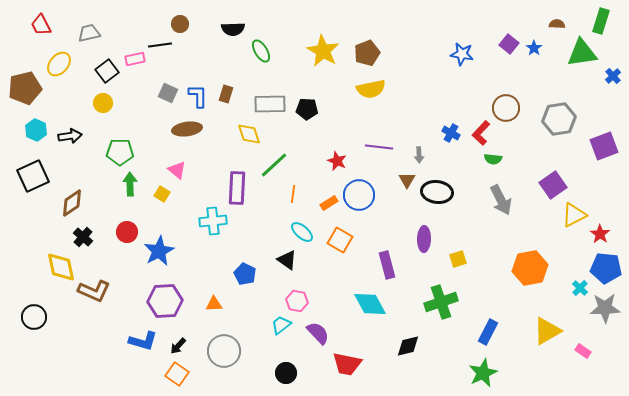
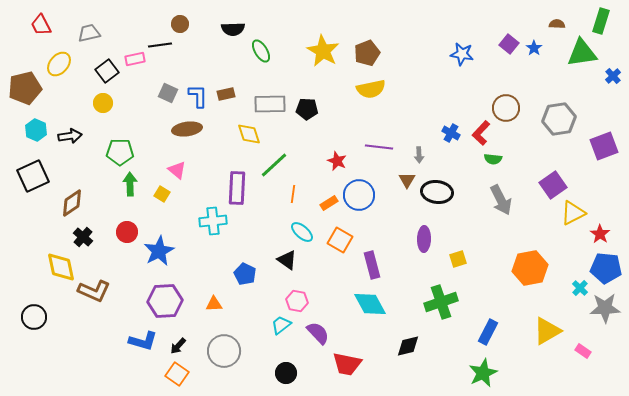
brown rectangle at (226, 94): rotated 60 degrees clockwise
yellow triangle at (574, 215): moved 1 px left, 2 px up
purple rectangle at (387, 265): moved 15 px left
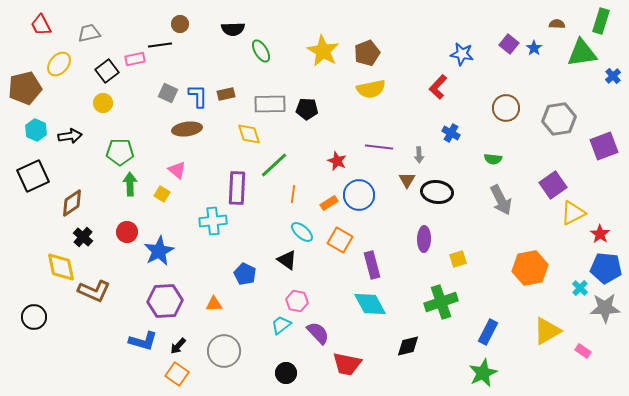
red L-shape at (481, 133): moved 43 px left, 46 px up
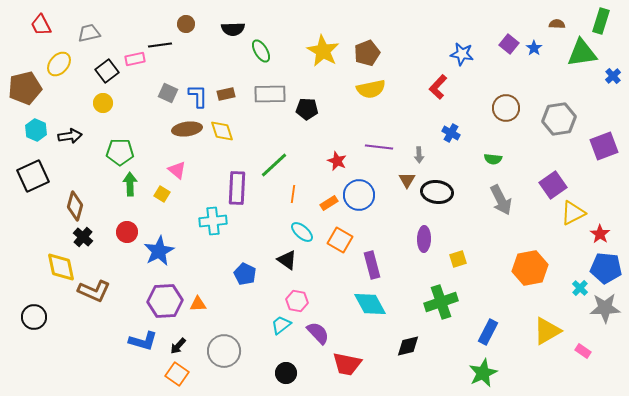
brown circle at (180, 24): moved 6 px right
gray rectangle at (270, 104): moved 10 px up
yellow diamond at (249, 134): moved 27 px left, 3 px up
brown diamond at (72, 203): moved 3 px right, 3 px down; rotated 40 degrees counterclockwise
orange triangle at (214, 304): moved 16 px left
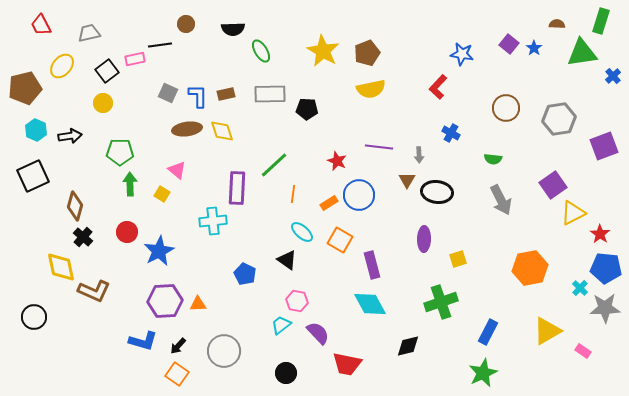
yellow ellipse at (59, 64): moved 3 px right, 2 px down
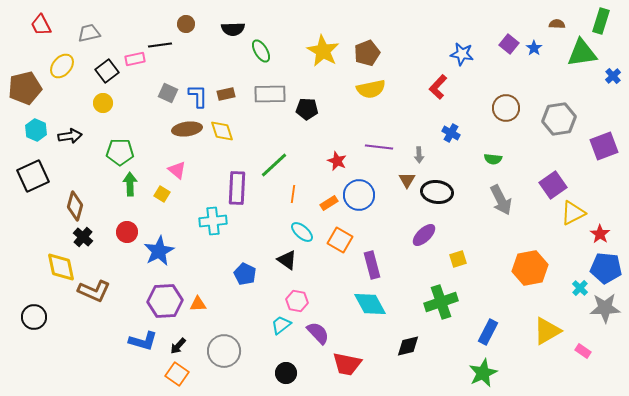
purple ellipse at (424, 239): moved 4 px up; rotated 45 degrees clockwise
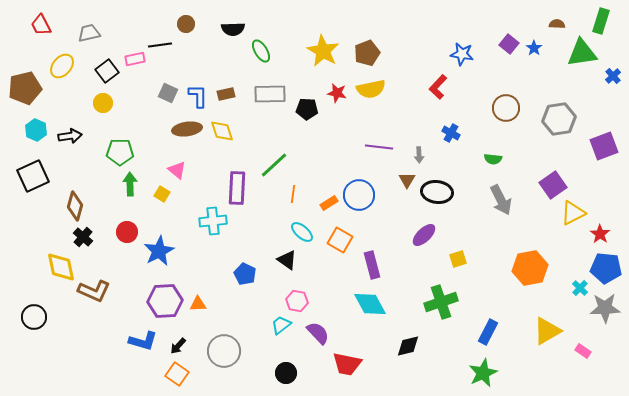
red star at (337, 161): moved 68 px up; rotated 12 degrees counterclockwise
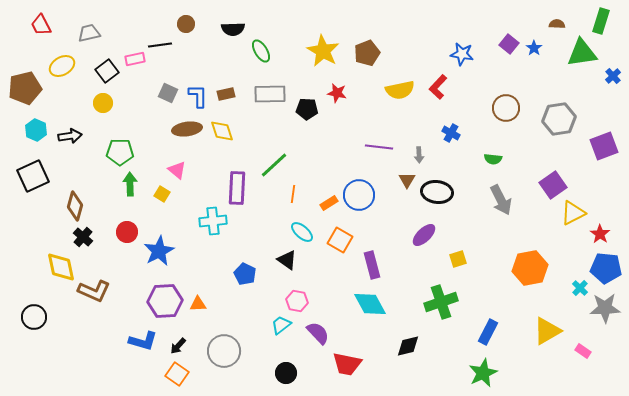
yellow ellipse at (62, 66): rotated 20 degrees clockwise
yellow semicircle at (371, 89): moved 29 px right, 1 px down
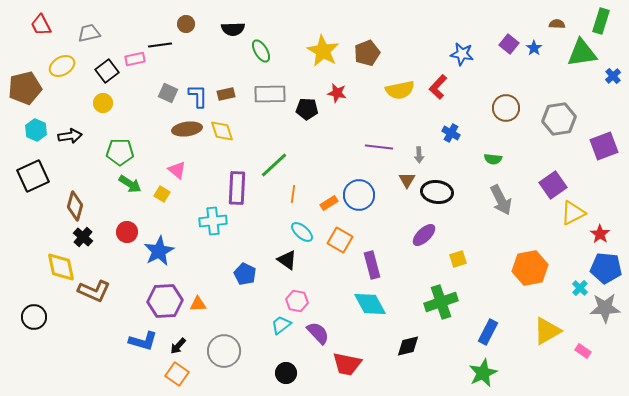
green arrow at (130, 184): rotated 125 degrees clockwise
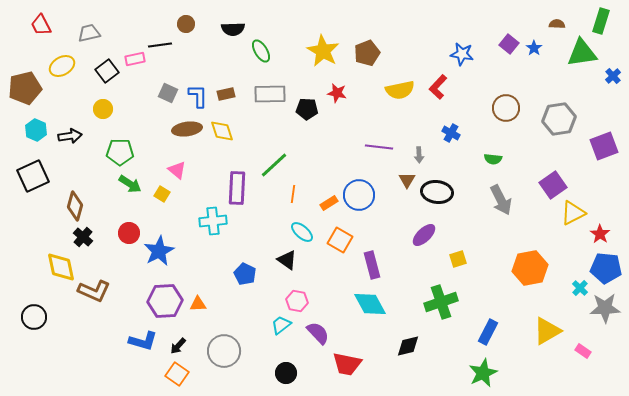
yellow circle at (103, 103): moved 6 px down
red circle at (127, 232): moved 2 px right, 1 px down
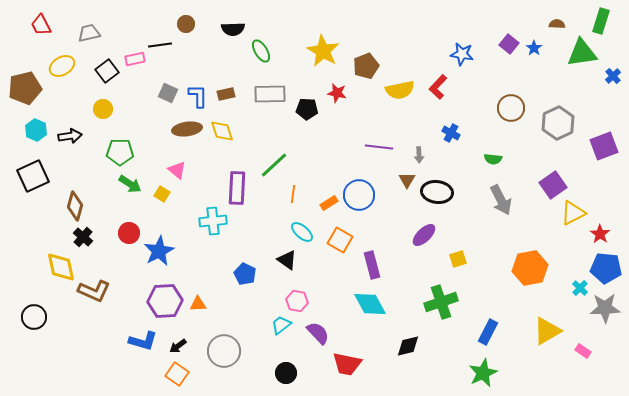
brown pentagon at (367, 53): moved 1 px left, 13 px down
brown circle at (506, 108): moved 5 px right
gray hexagon at (559, 119): moved 1 px left, 4 px down; rotated 16 degrees counterclockwise
black arrow at (178, 346): rotated 12 degrees clockwise
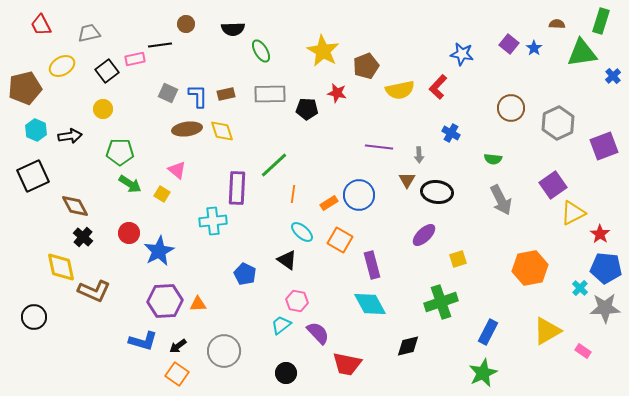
brown diamond at (75, 206): rotated 44 degrees counterclockwise
